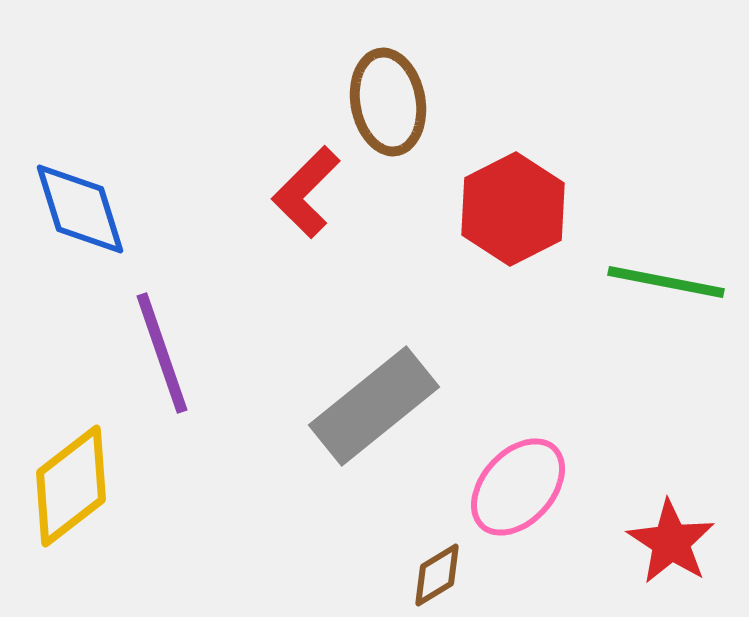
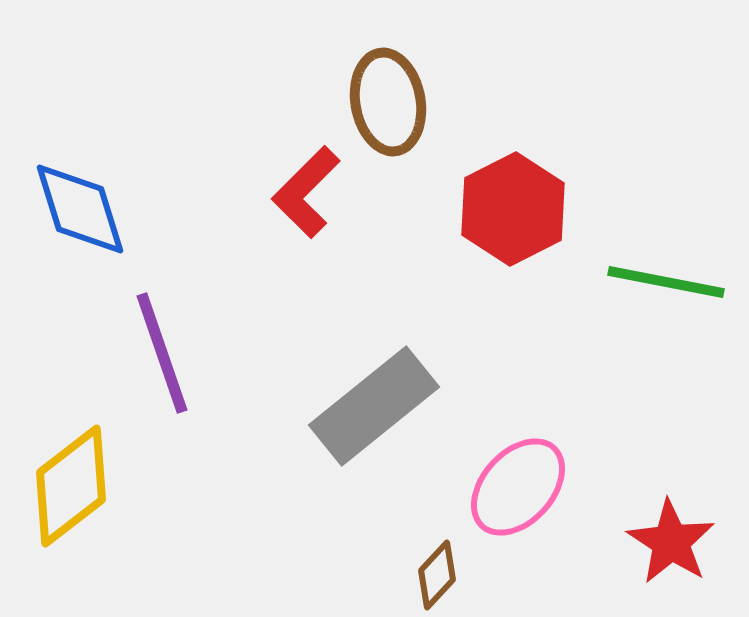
brown diamond: rotated 16 degrees counterclockwise
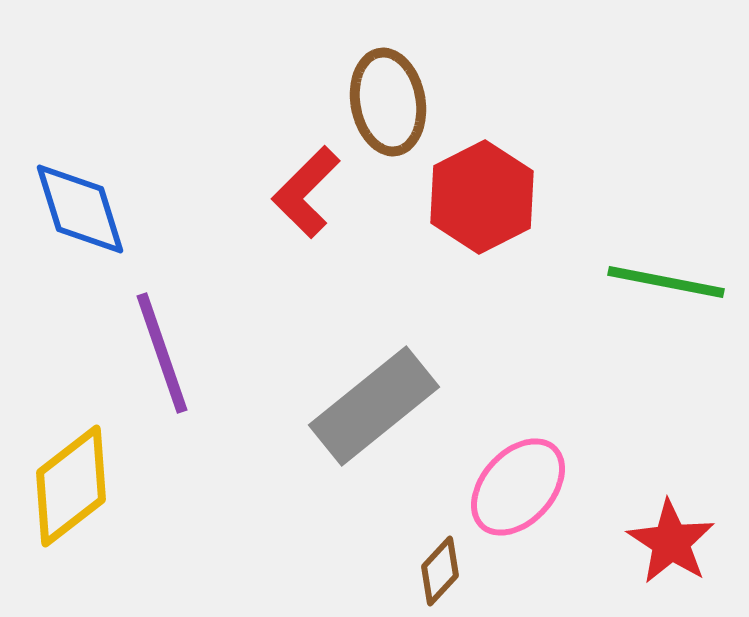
red hexagon: moved 31 px left, 12 px up
brown diamond: moved 3 px right, 4 px up
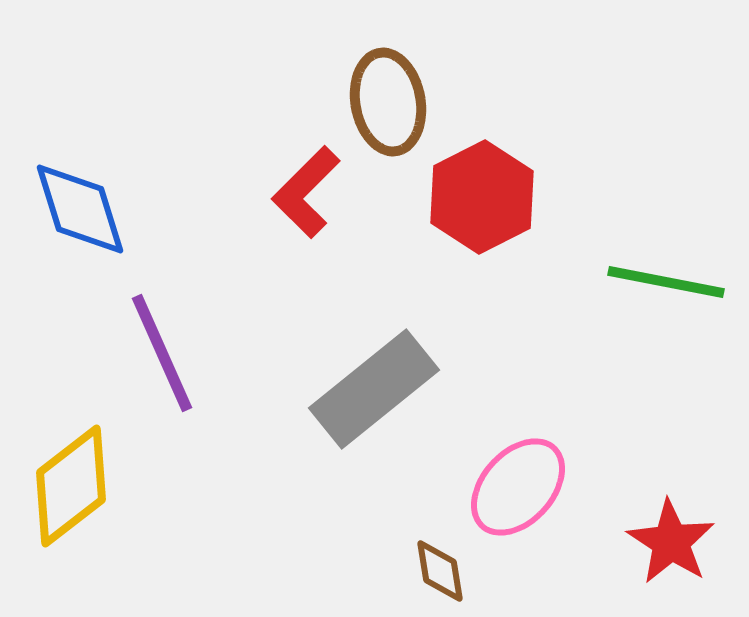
purple line: rotated 5 degrees counterclockwise
gray rectangle: moved 17 px up
brown diamond: rotated 52 degrees counterclockwise
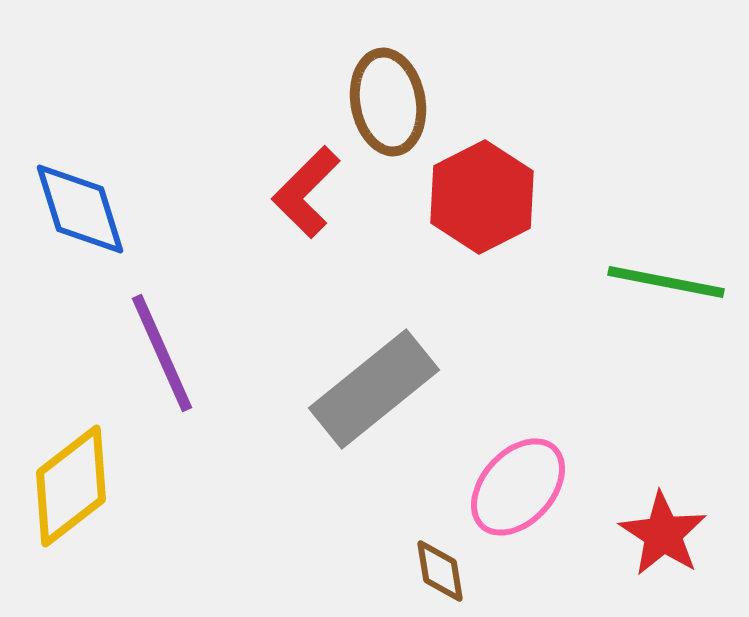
red star: moved 8 px left, 8 px up
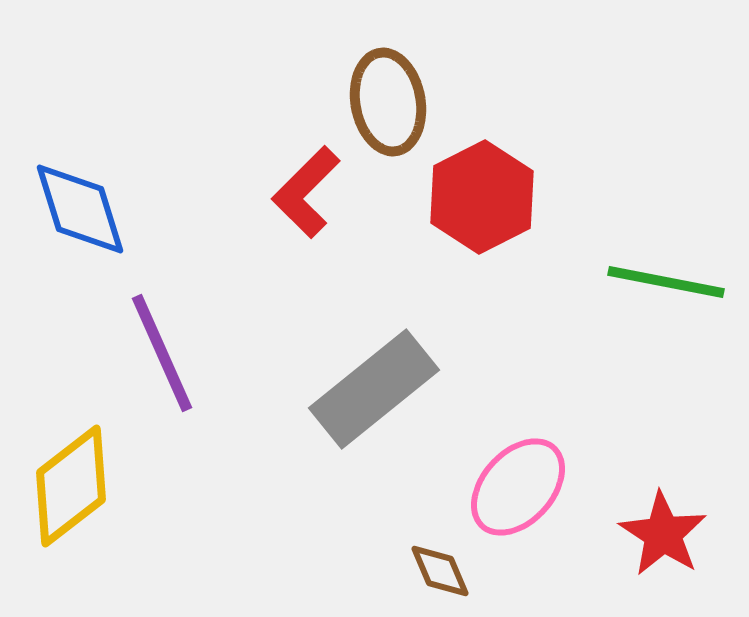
brown diamond: rotated 14 degrees counterclockwise
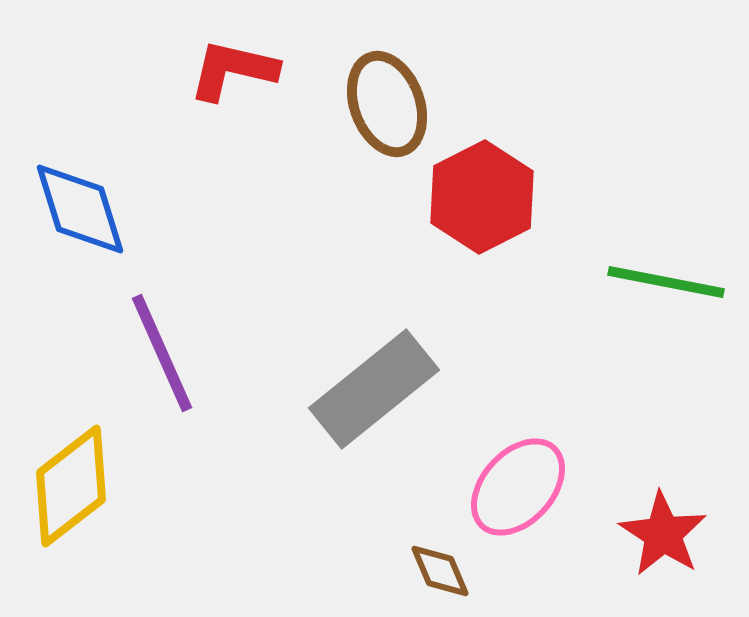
brown ellipse: moved 1 px left, 2 px down; rotated 10 degrees counterclockwise
red L-shape: moved 73 px left, 122 px up; rotated 58 degrees clockwise
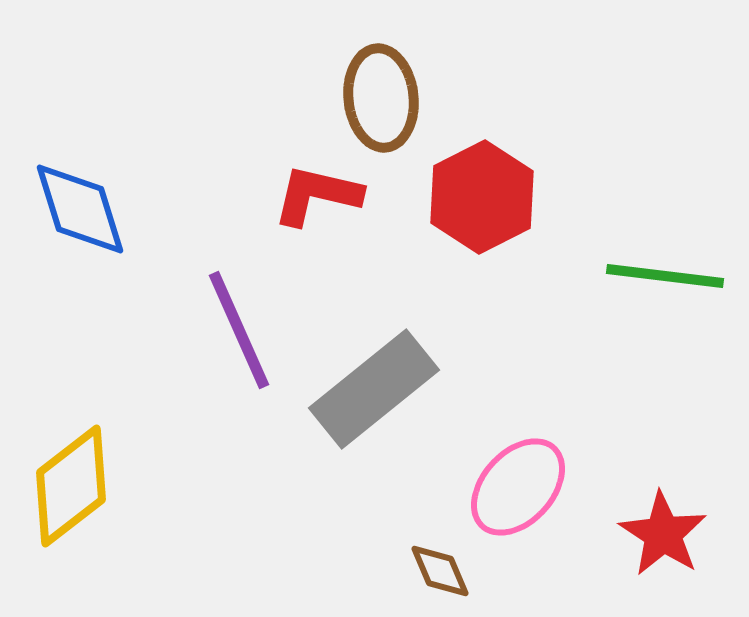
red L-shape: moved 84 px right, 125 px down
brown ellipse: moved 6 px left, 6 px up; rotated 14 degrees clockwise
green line: moved 1 px left, 6 px up; rotated 4 degrees counterclockwise
purple line: moved 77 px right, 23 px up
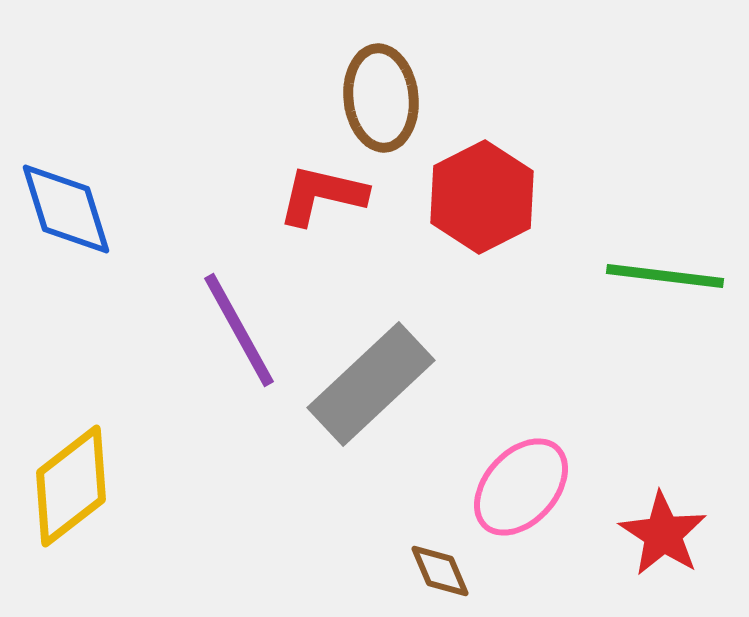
red L-shape: moved 5 px right
blue diamond: moved 14 px left
purple line: rotated 5 degrees counterclockwise
gray rectangle: moved 3 px left, 5 px up; rotated 4 degrees counterclockwise
pink ellipse: moved 3 px right
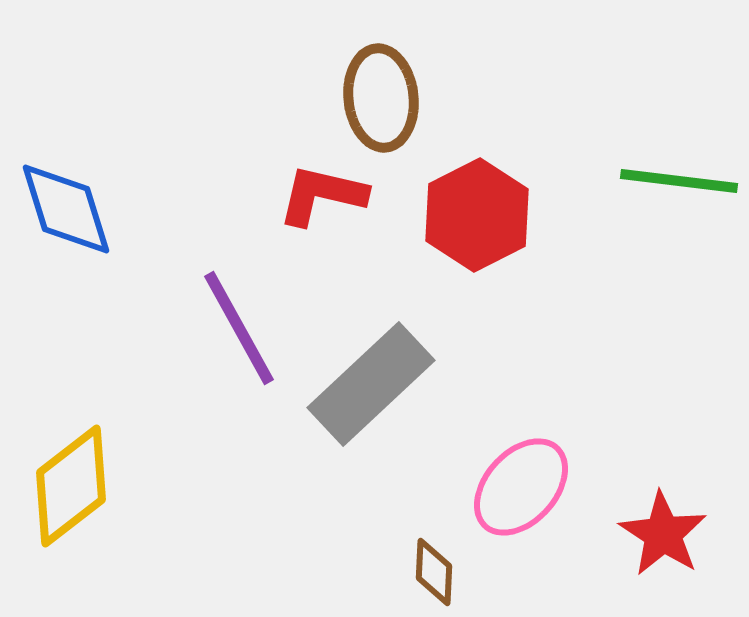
red hexagon: moved 5 px left, 18 px down
green line: moved 14 px right, 95 px up
purple line: moved 2 px up
brown diamond: moved 6 px left, 1 px down; rotated 26 degrees clockwise
